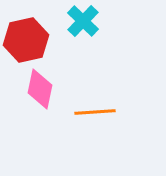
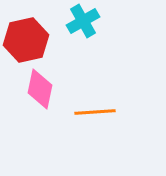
cyan cross: rotated 16 degrees clockwise
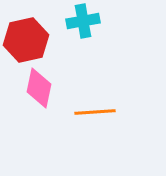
cyan cross: rotated 20 degrees clockwise
pink diamond: moved 1 px left, 1 px up
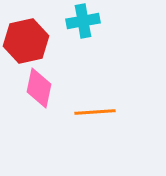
red hexagon: moved 1 px down
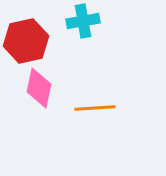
orange line: moved 4 px up
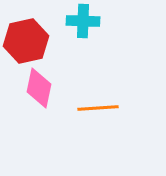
cyan cross: rotated 12 degrees clockwise
orange line: moved 3 px right
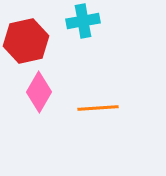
cyan cross: rotated 12 degrees counterclockwise
pink diamond: moved 4 px down; rotated 18 degrees clockwise
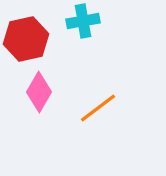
red hexagon: moved 2 px up
orange line: rotated 33 degrees counterclockwise
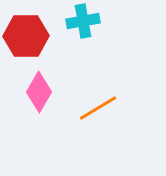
red hexagon: moved 3 px up; rotated 12 degrees clockwise
orange line: rotated 6 degrees clockwise
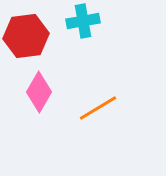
red hexagon: rotated 6 degrees counterclockwise
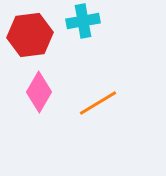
red hexagon: moved 4 px right, 1 px up
orange line: moved 5 px up
